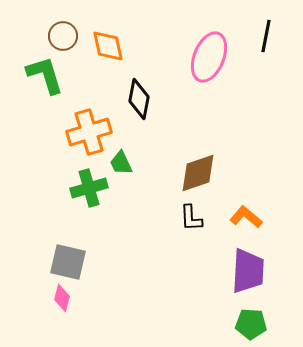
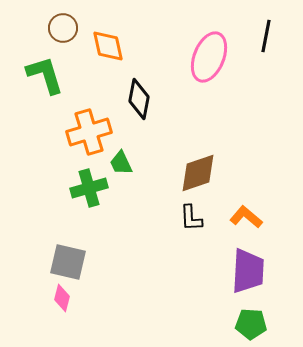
brown circle: moved 8 px up
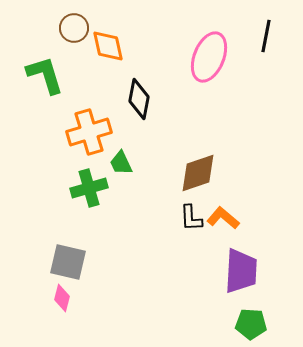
brown circle: moved 11 px right
orange L-shape: moved 23 px left, 1 px down
purple trapezoid: moved 7 px left
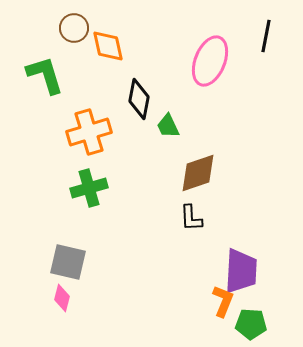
pink ellipse: moved 1 px right, 4 px down
green trapezoid: moved 47 px right, 37 px up
orange L-shape: moved 83 px down; rotated 72 degrees clockwise
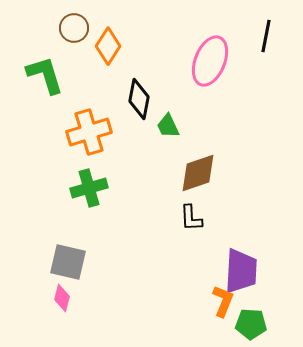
orange diamond: rotated 45 degrees clockwise
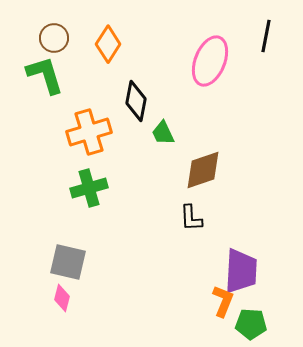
brown circle: moved 20 px left, 10 px down
orange diamond: moved 2 px up
black diamond: moved 3 px left, 2 px down
green trapezoid: moved 5 px left, 7 px down
brown diamond: moved 5 px right, 3 px up
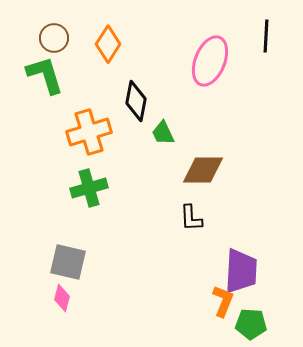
black line: rotated 8 degrees counterclockwise
brown diamond: rotated 18 degrees clockwise
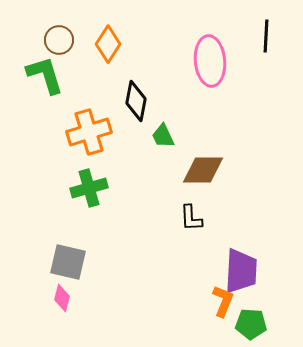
brown circle: moved 5 px right, 2 px down
pink ellipse: rotated 27 degrees counterclockwise
green trapezoid: moved 3 px down
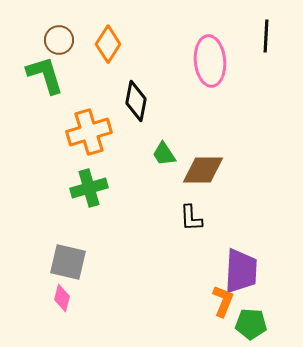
green trapezoid: moved 1 px right, 18 px down; rotated 8 degrees counterclockwise
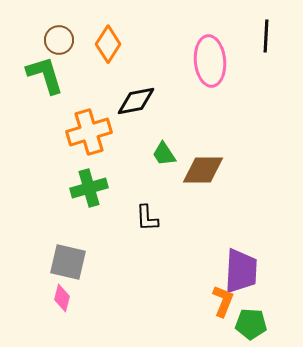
black diamond: rotated 69 degrees clockwise
black L-shape: moved 44 px left
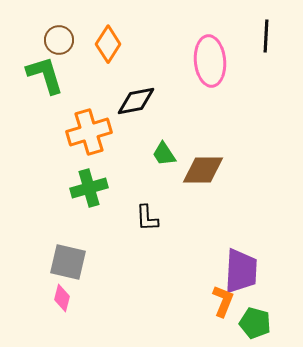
green pentagon: moved 4 px right, 1 px up; rotated 12 degrees clockwise
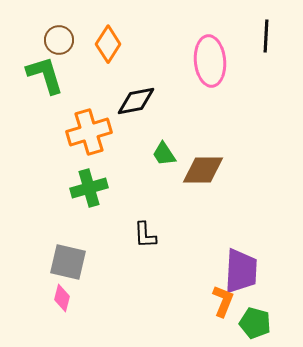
black L-shape: moved 2 px left, 17 px down
